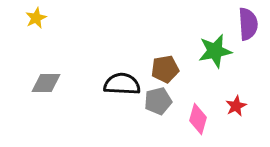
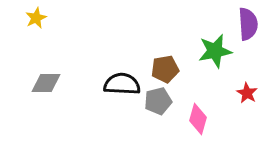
red star: moved 11 px right, 13 px up; rotated 15 degrees counterclockwise
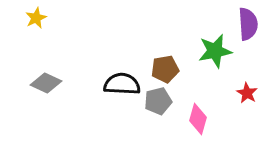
gray diamond: rotated 24 degrees clockwise
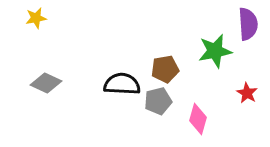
yellow star: rotated 15 degrees clockwise
